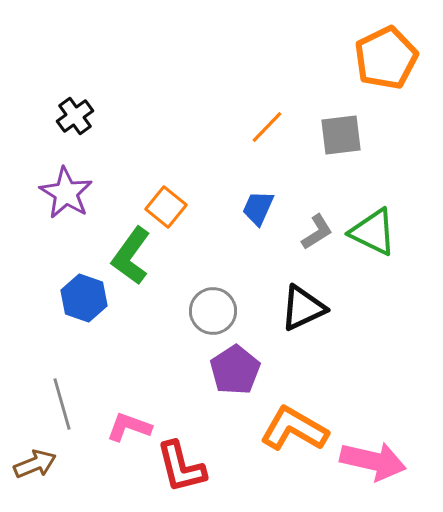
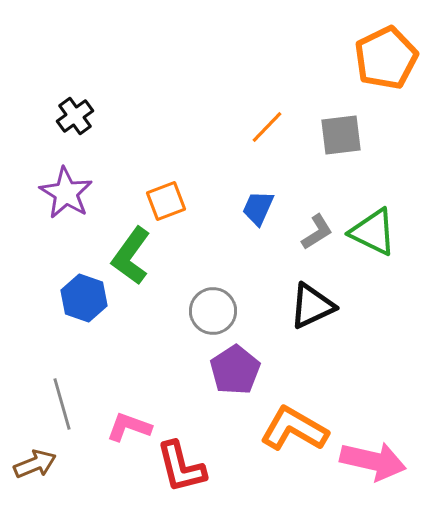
orange square: moved 6 px up; rotated 30 degrees clockwise
black triangle: moved 9 px right, 2 px up
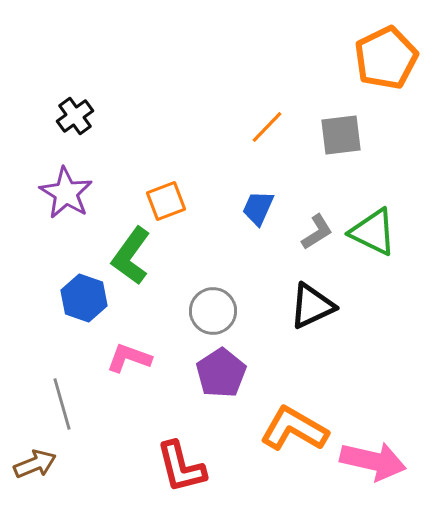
purple pentagon: moved 14 px left, 3 px down
pink L-shape: moved 69 px up
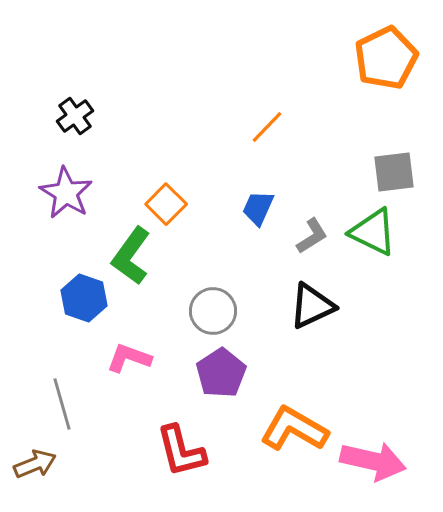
gray square: moved 53 px right, 37 px down
orange square: moved 3 px down; rotated 24 degrees counterclockwise
gray L-shape: moved 5 px left, 4 px down
red L-shape: moved 16 px up
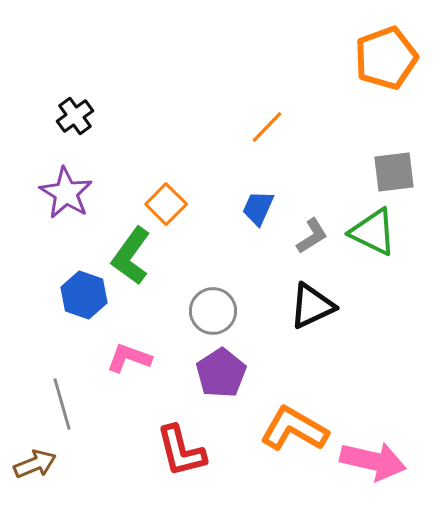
orange pentagon: rotated 6 degrees clockwise
blue hexagon: moved 3 px up
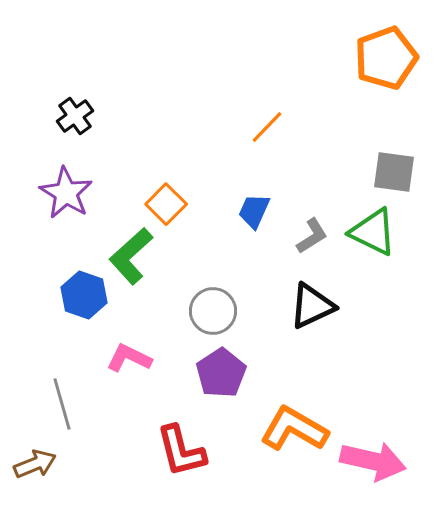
gray square: rotated 15 degrees clockwise
blue trapezoid: moved 4 px left, 3 px down
green L-shape: rotated 12 degrees clockwise
pink L-shape: rotated 6 degrees clockwise
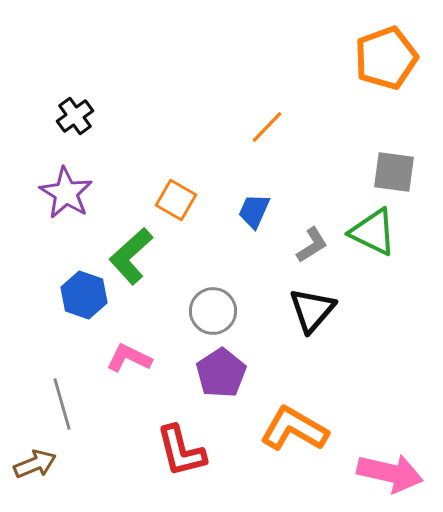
orange square: moved 10 px right, 4 px up; rotated 15 degrees counterclockwise
gray L-shape: moved 9 px down
black triangle: moved 4 px down; rotated 24 degrees counterclockwise
pink arrow: moved 17 px right, 12 px down
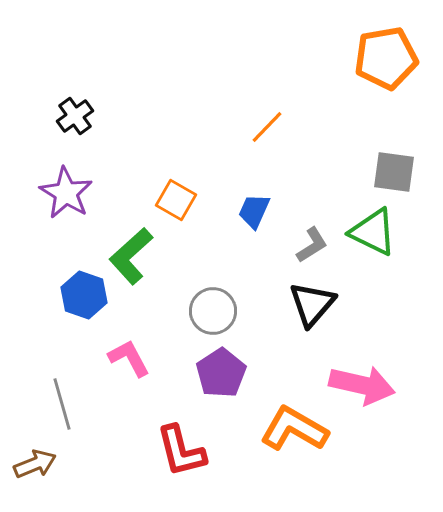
orange pentagon: rotated 10 degrees clockwise
black triangle: moved 6 px up
pink L-shape: rotated 36 degrees clockwise
pink arrow: moved 28 px left, 88 px up
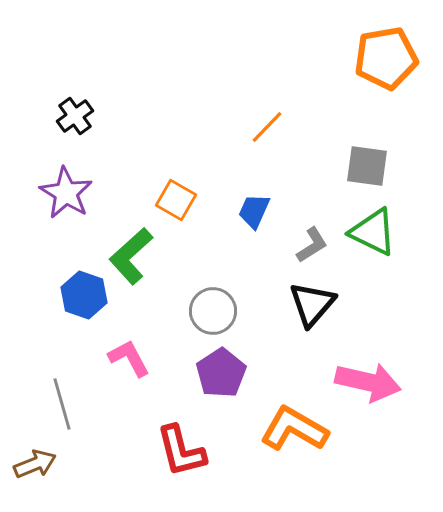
gray square: moved 27 px left, 6 px up
pink arrow: moved 6 px right, 3 px up
